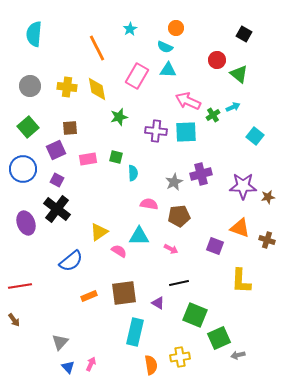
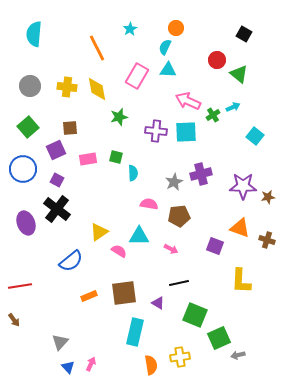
cyan semicircle at (165, 47): rotated 91 degrees clockwise
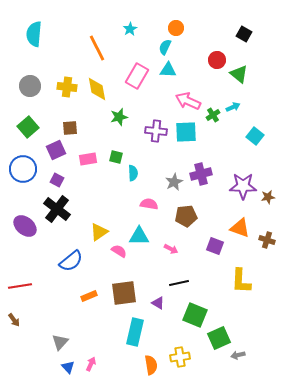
brown pentagon at (179, 216): moved 7 px right
purple ellipse at (26, 223): moved 1 px left, 3 px down; rotated 30 degrees counterclockwise
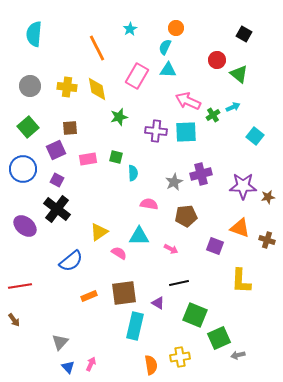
pink semicircle at (119, 251): moved 2 px down
cyan rectangle at (135, 332): moved 6 px up
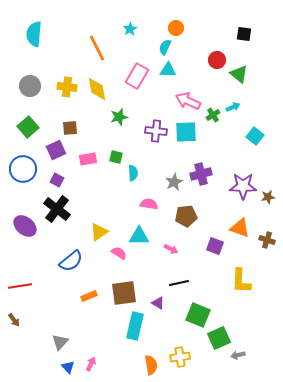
black square at (244, 34): rotated 21 degrees counterclockwise
green square at (195, 315): moved 3 px right
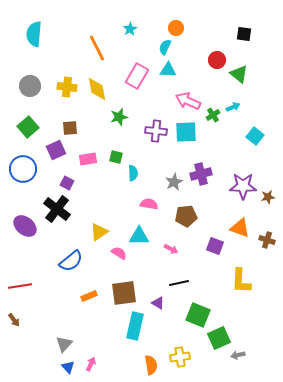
purple square at (57, 180): moved 10 px right, 3 px down
gray triangle at (60, 342): moved 4 px right, 2 px down
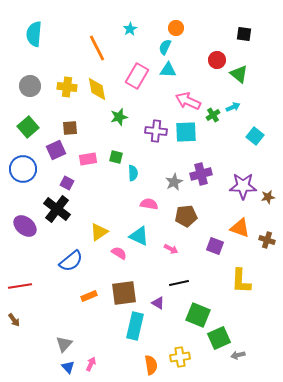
cyan triangle at (139, 236): rotated 25 degrees clockwise
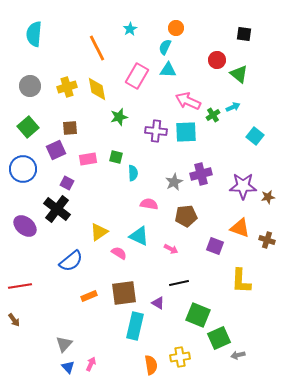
yellow cross at (67, 87): rotated 24 degrees counterclockwise
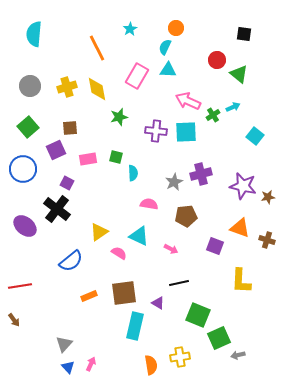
purple star at (243, 186): rotated 12 degrees clockwise
